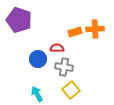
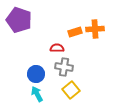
blue circle: moved 2 px left, 15 px down
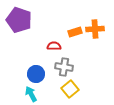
red semicircle: moved 3 px left, 2 px up
yellow square: moved 1 px left, 1 px up
cyan arrow: moved 6 px left
